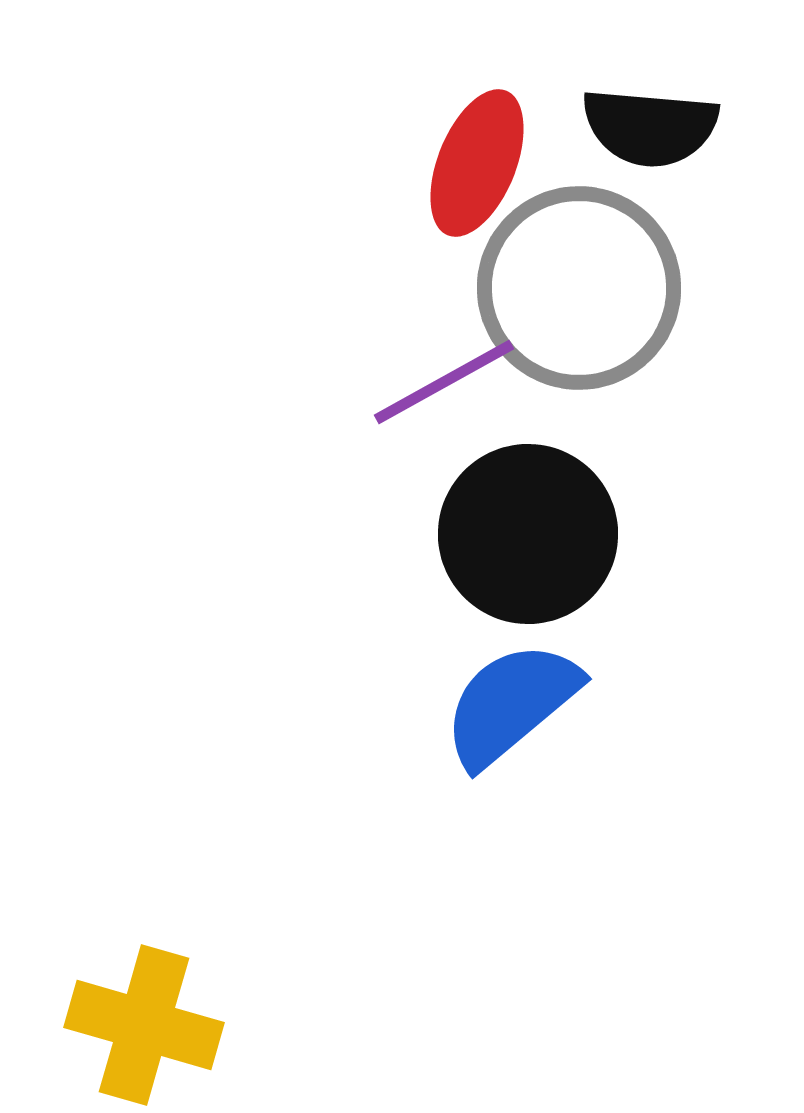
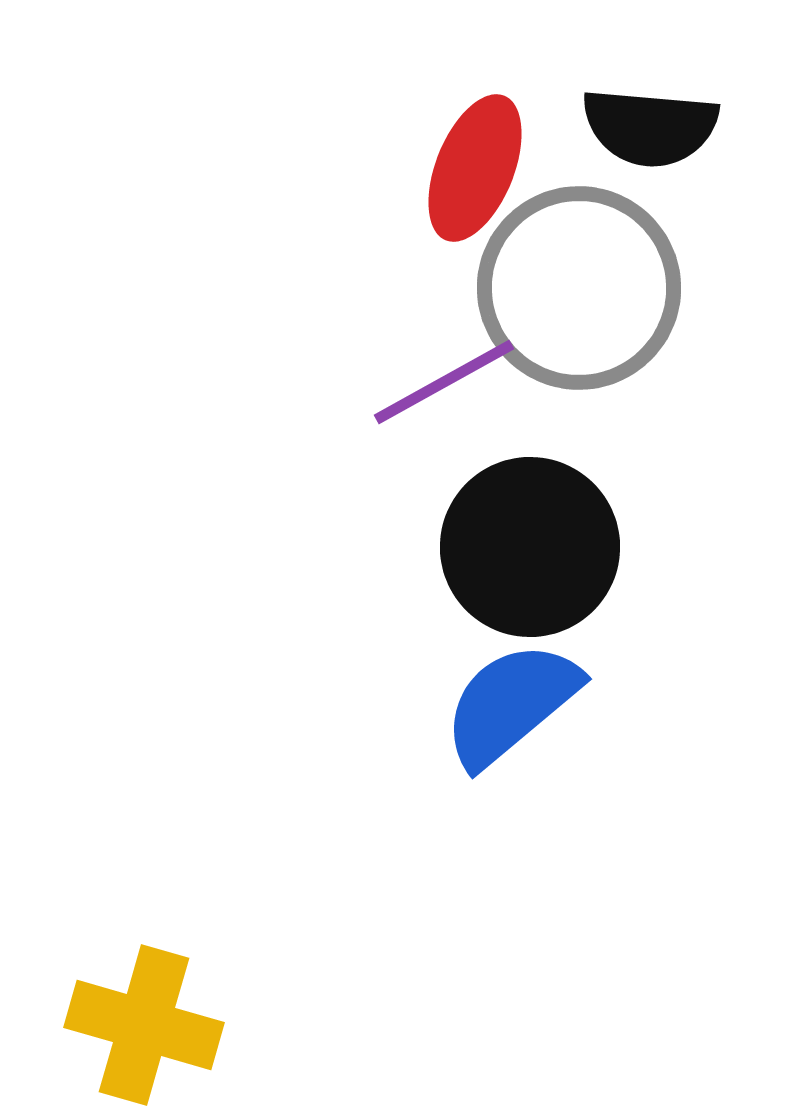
red ellipse: moved 2 px left, 5 px down
black circle: moved 2 px right, 13 px down
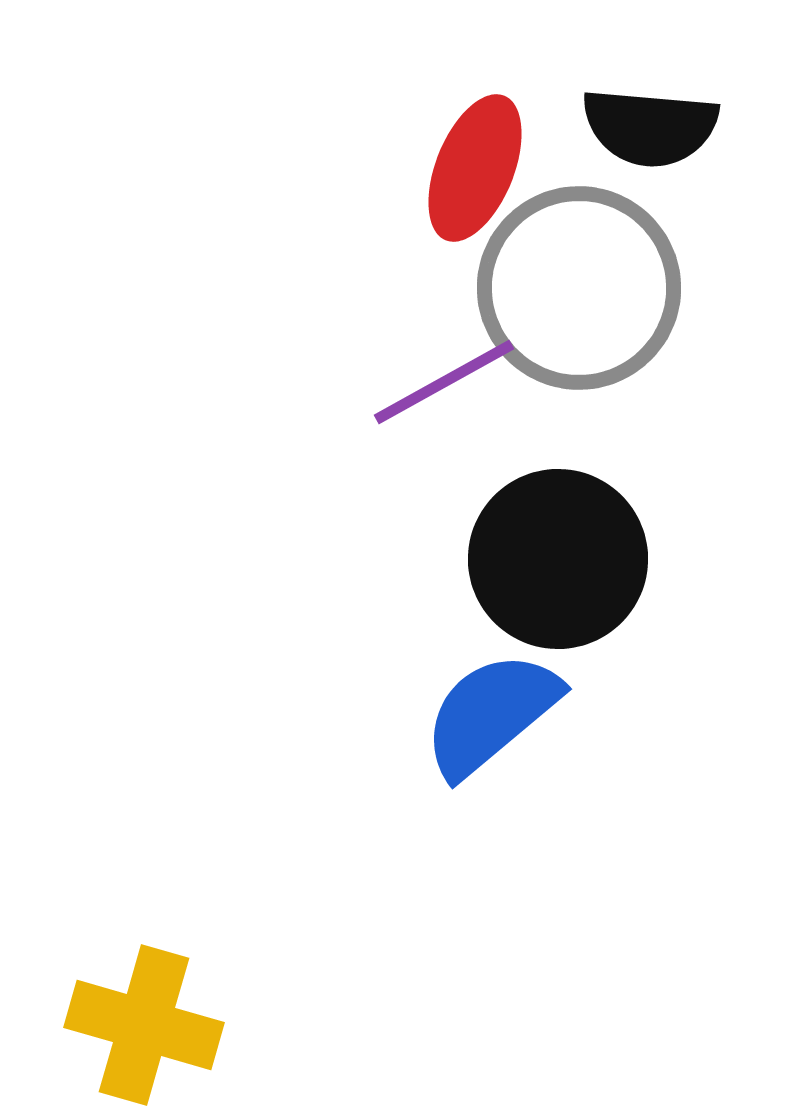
black circle: moved 28 px right, 12 px down
blue semicircle: moved 20 px left, 10 px down
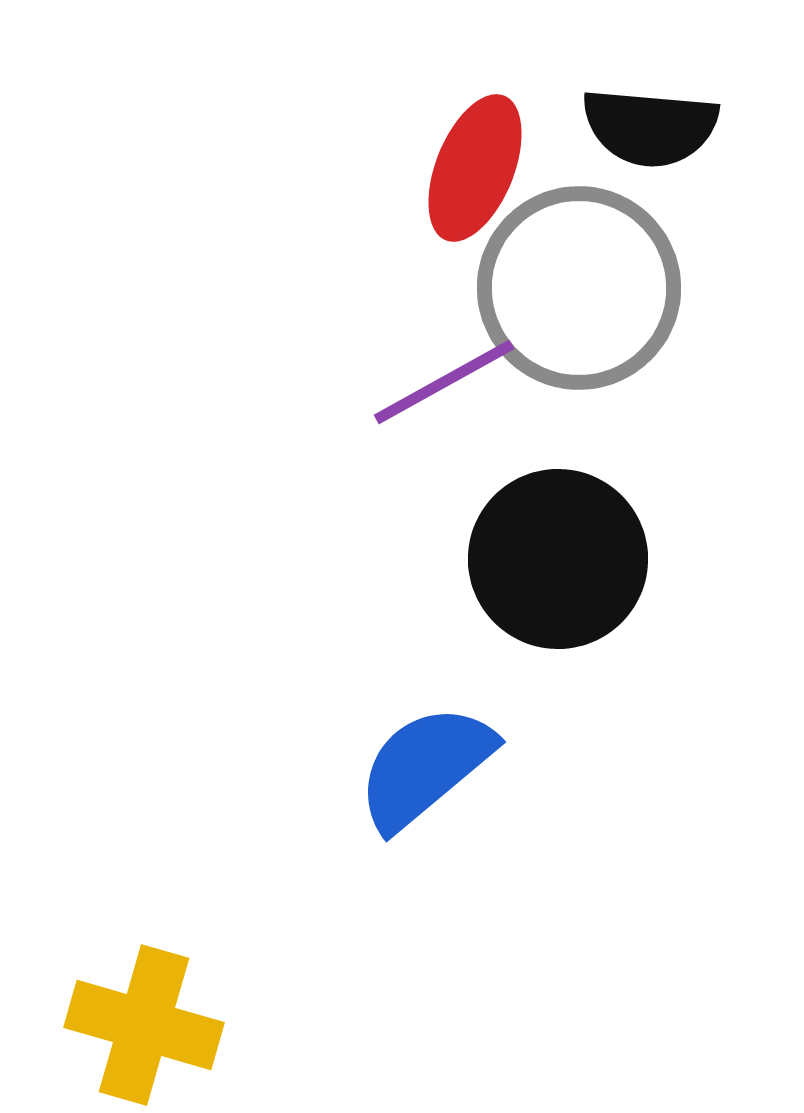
blue semicircle: moved 66 px left, 53 px down
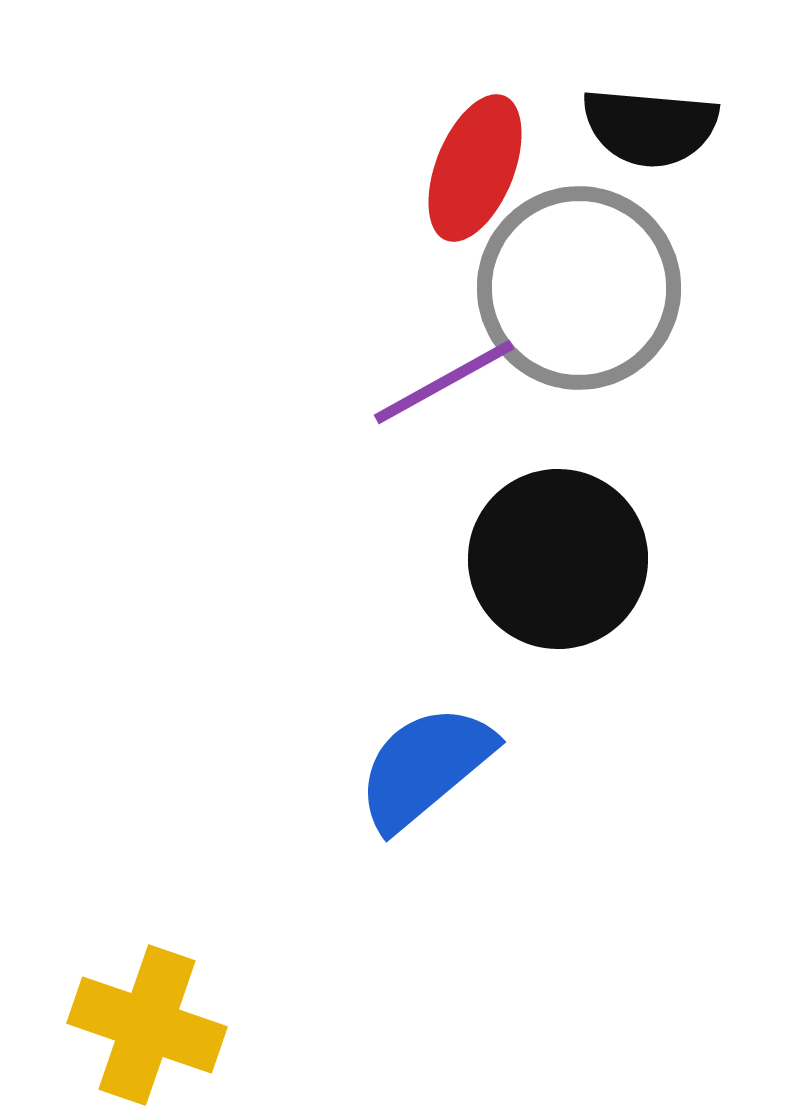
yellow cross: moved 3 px right; rotated 3 degrees clockwise
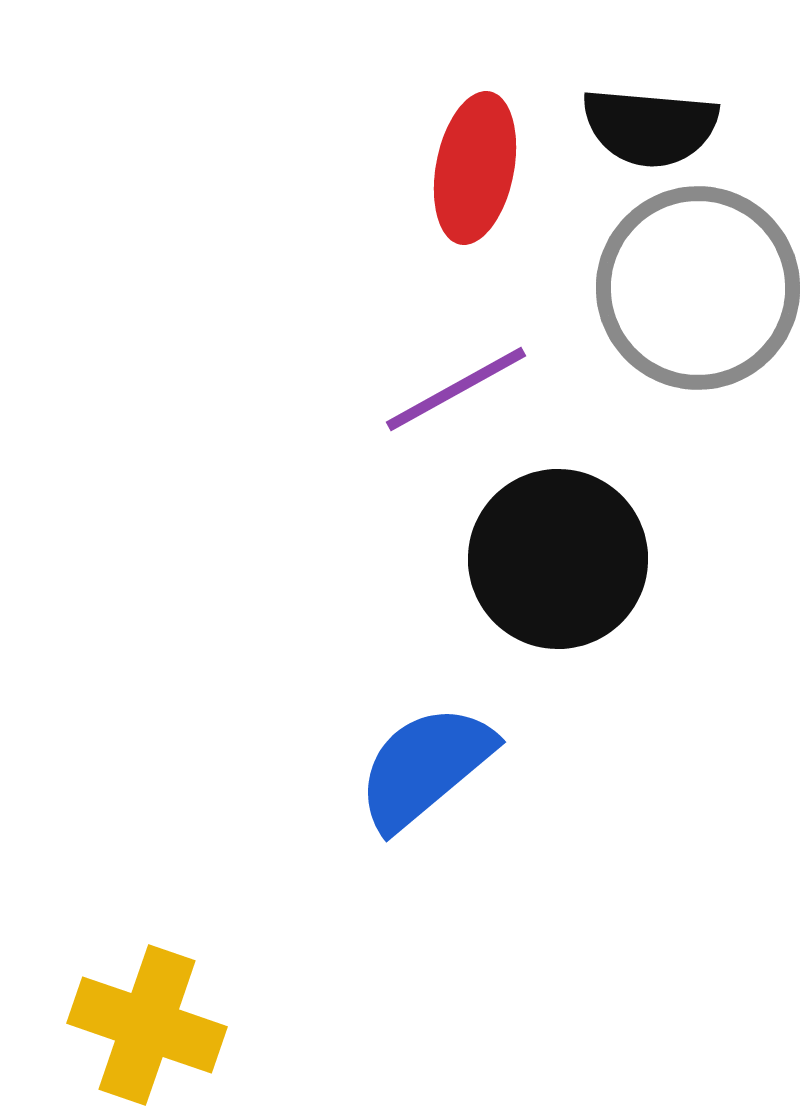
red ellipse: rotated 11 degrees counterclockwise
gray circle: moved 119 px right
purple line: moved 12 px right, 7 px down
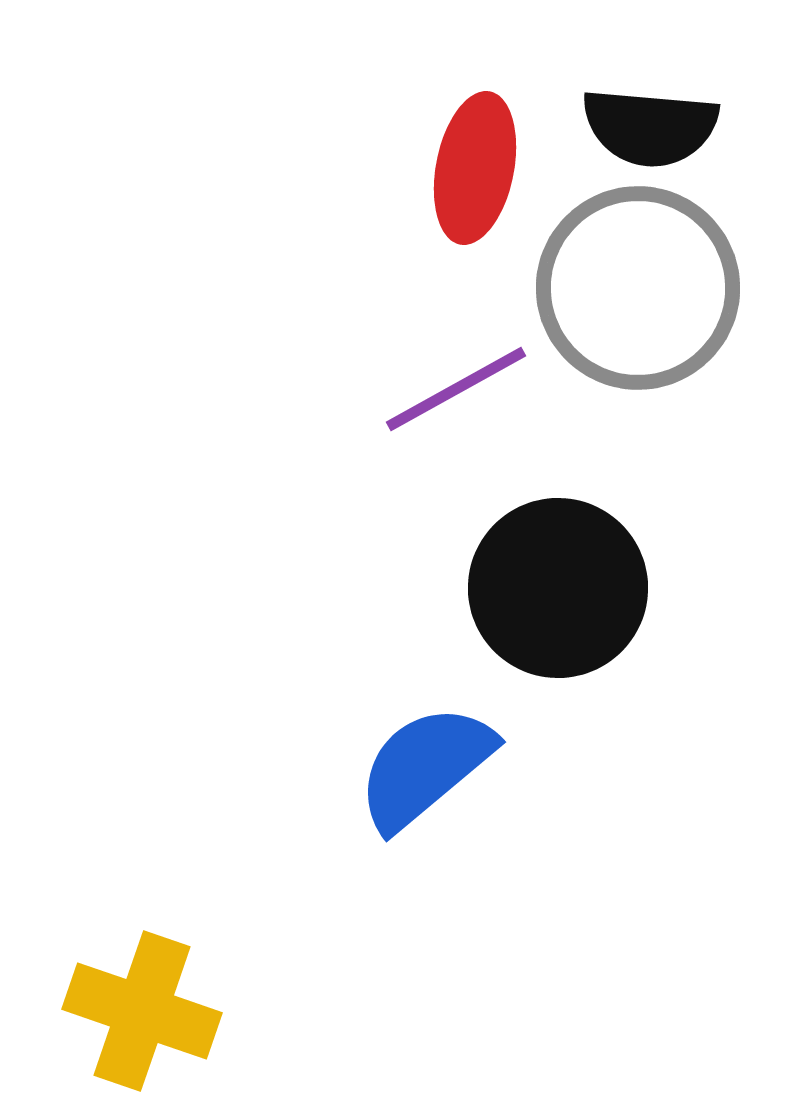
gray circle: moved 60 px left
black circle: moved 29 px down
yellow cross: moved 5 px left, 14 px up
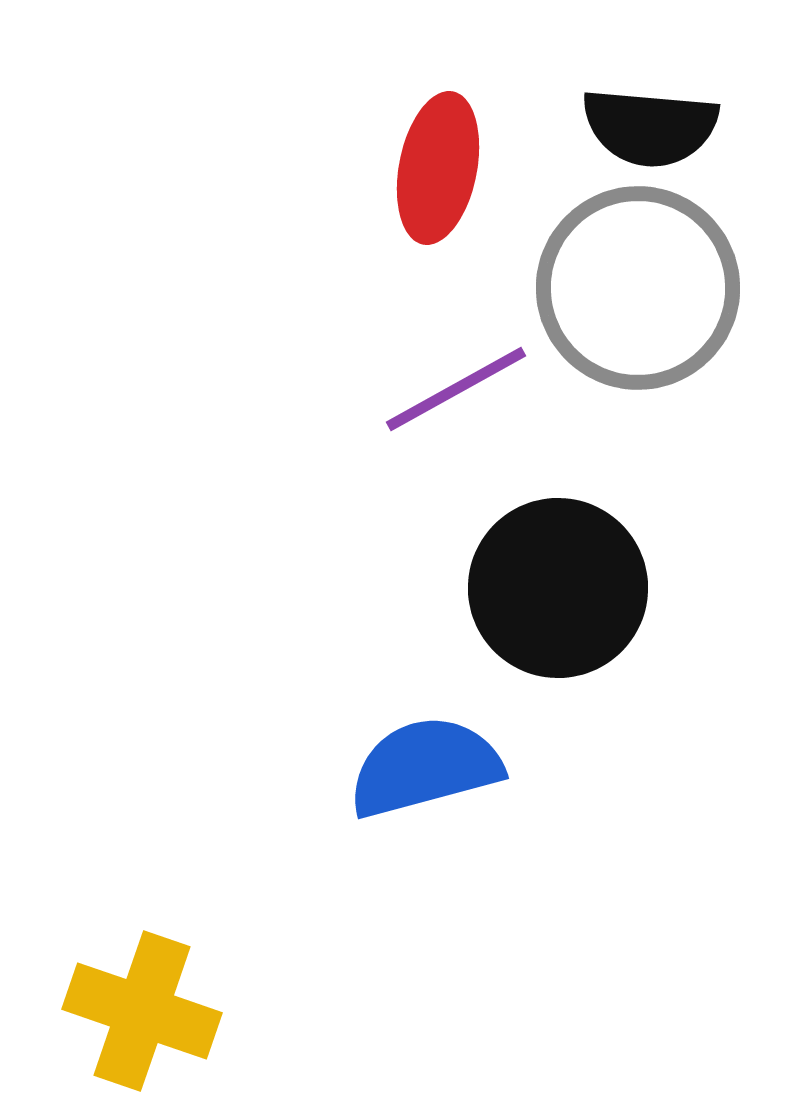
red ellipse: moved 37 px left
blue semicircle: rotated 25 degrees clockwise
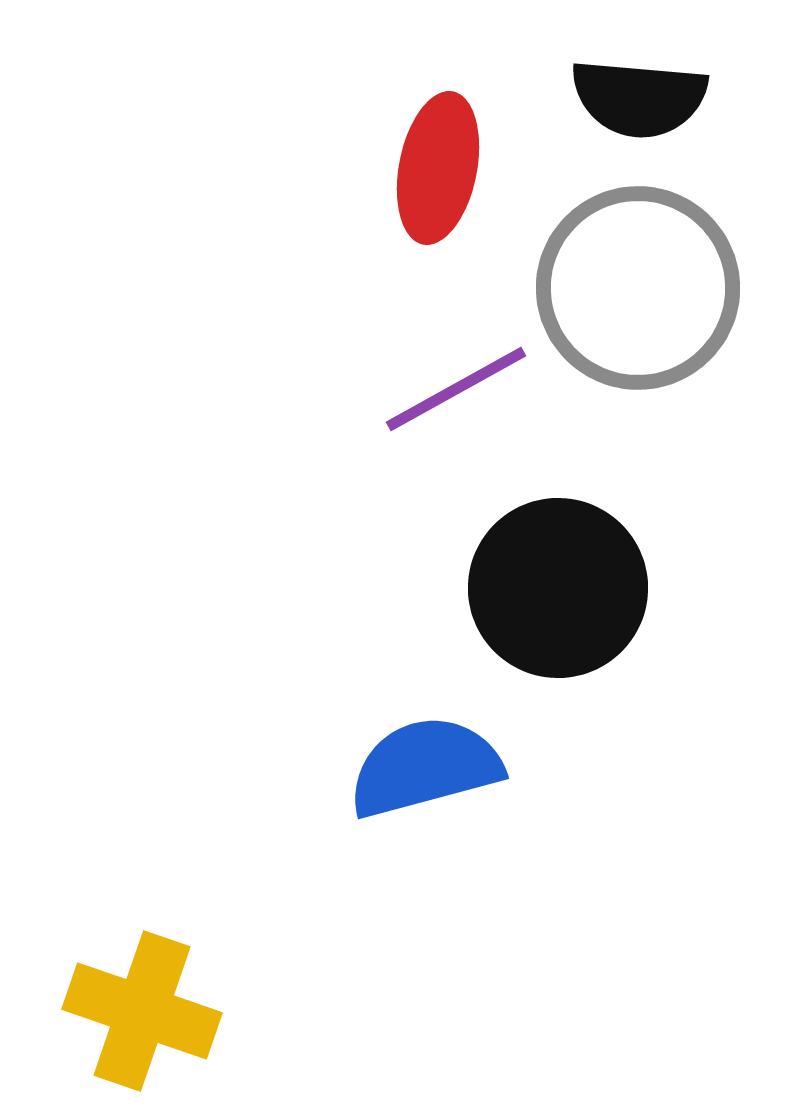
black semicircle: moved 11 px left, 29 px up
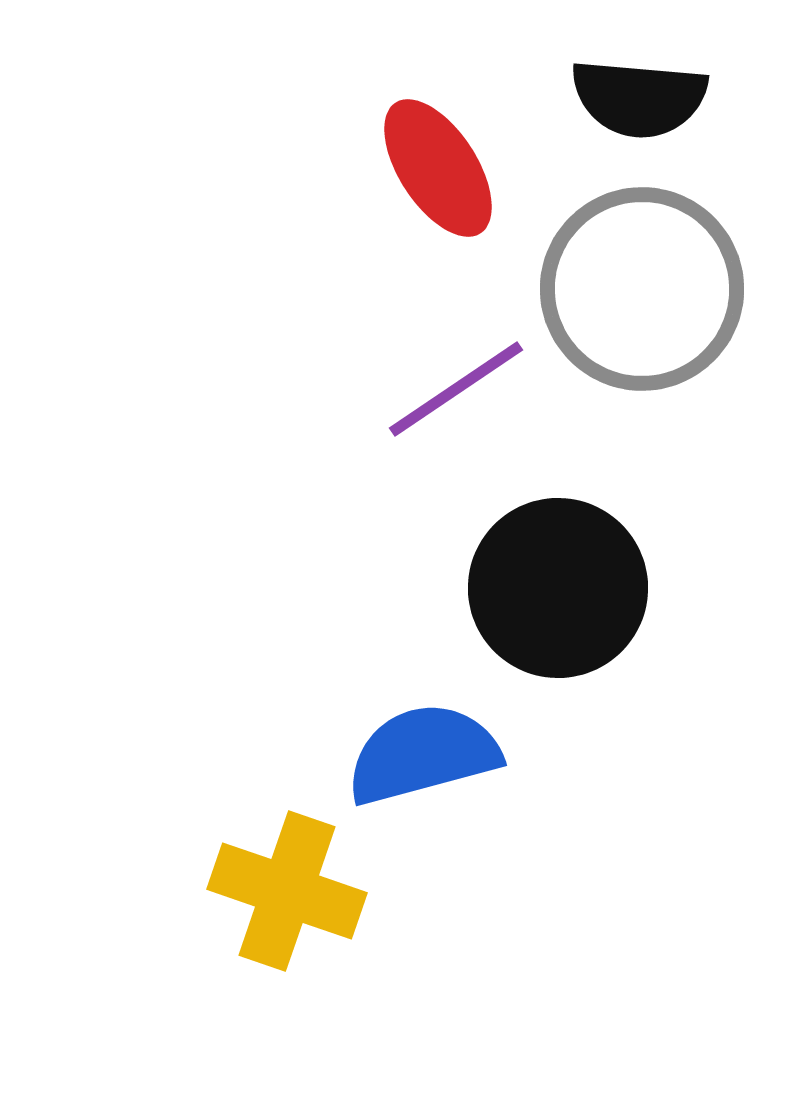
red ellipse: rotated 44 degrees counterclockwise
gray circle: moved 4 px right, 1 px down
purple line: rotated 5 degrees counterclockwise
blue semicircle: moved 2 px left, 13 px up
yellow cross: moved 145 px right, 120 px up
